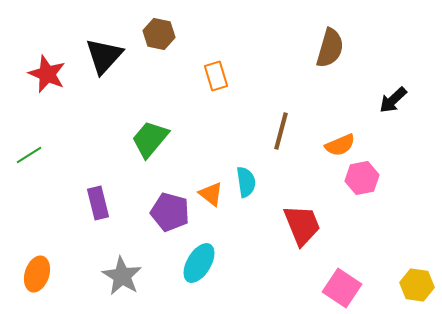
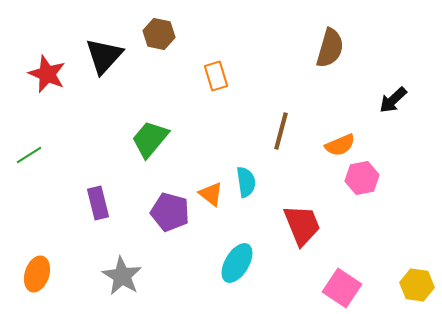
cyan ellipse: moved 38 px right
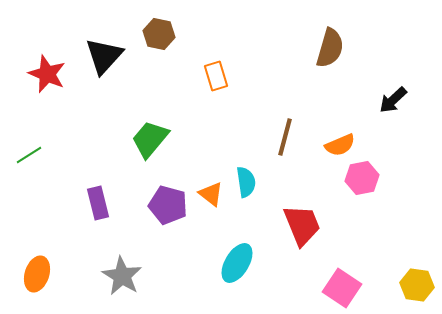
brown line: moved 4 px right, 6 px down
purple pentagon: moved 2 px left, 7 px up
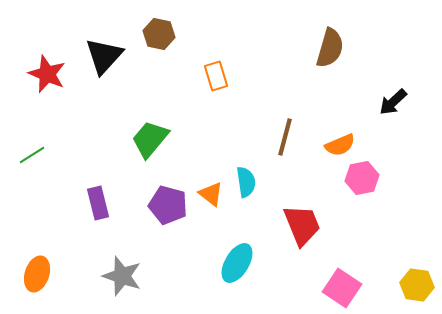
black arrow: moved 2 px down
green line: moved 3 px right
gray star: rotated 12 degrees counterclockwise
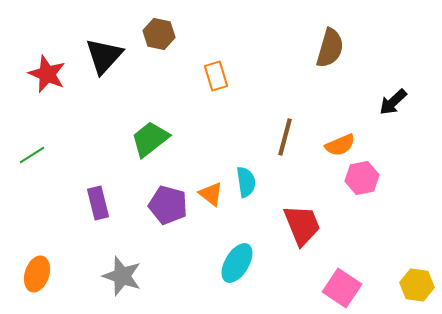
green trapezoid: rotated 12 degrees clockwise
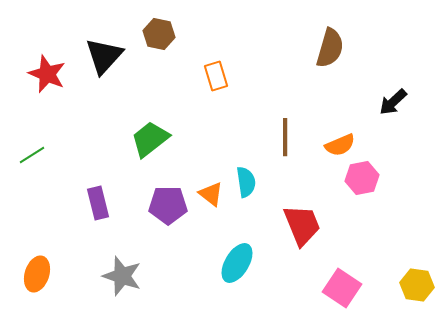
brown line: rotated 15 degrees counterclockwise
purple pentagon: rotated 15 degrees counterclockwise
